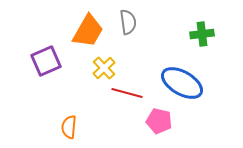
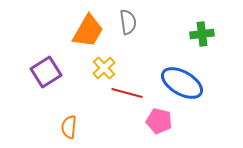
purple square: moved 11 px down; rotated 8 degrees counterclockwise
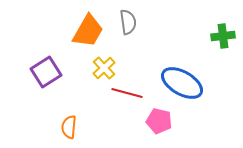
green cross: moved 21 px right, 2 px down
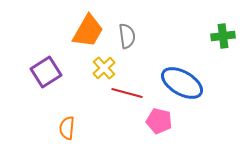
gray semicircle: moved 1 px left, 14 px down
orange semicircle: moved 2 px left, 1 px down
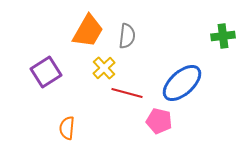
gray semicircle: rotated 15 degrees clockwise
blue ellipse: rotated 72 degrees counterclockwise
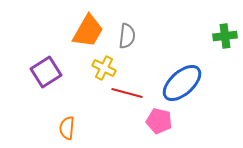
green cross: moved 2 px right
yellow cross: rotated 20 degrees counterclockwise
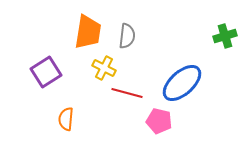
orange trapezoid: moved 1 px down; rotated 21 degrees counterclockwise
green cross: rotated 10 degrees counterclockwise
orange semicircle: moved 1 px left, 9 px up
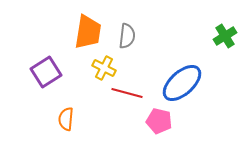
green cross: rotated 15 degrees counterclockwise
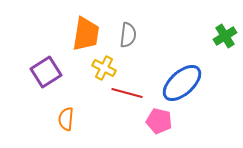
orange trapezoid: moved 2 px left, 2 px down
gray semicircle: moved 1 px right, 1 px up
